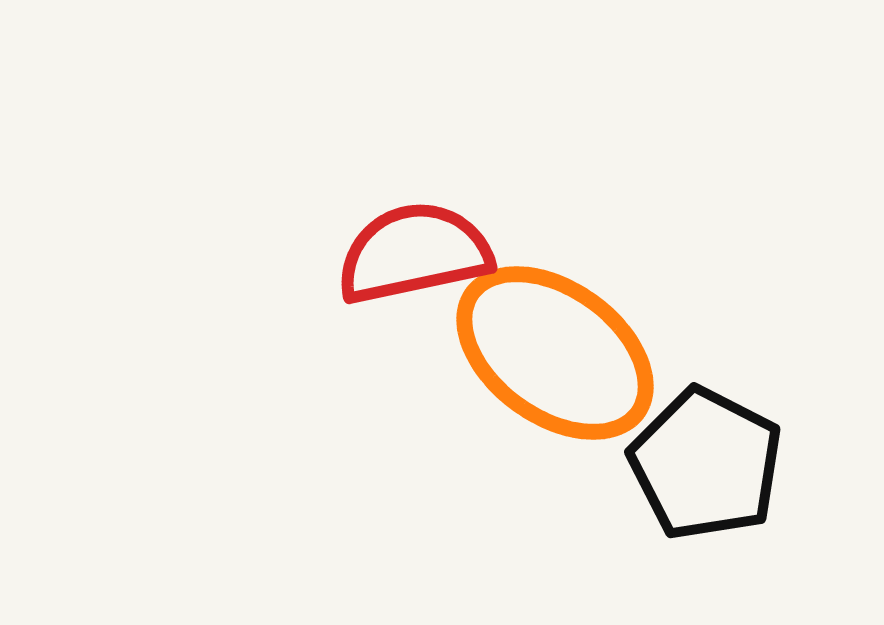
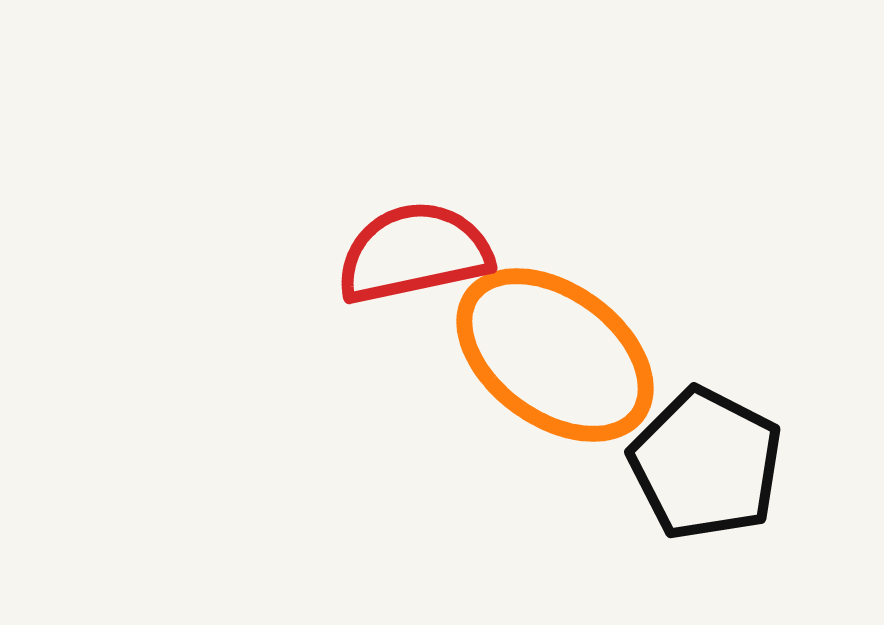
orange ellipse: moved 2 px down
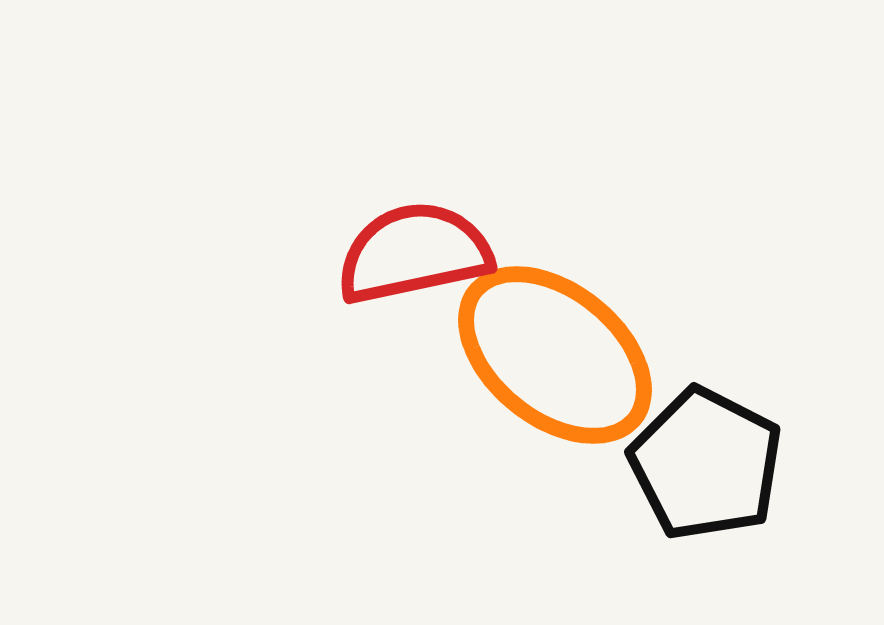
orange ellipse: rotated 3 degrees clockwise
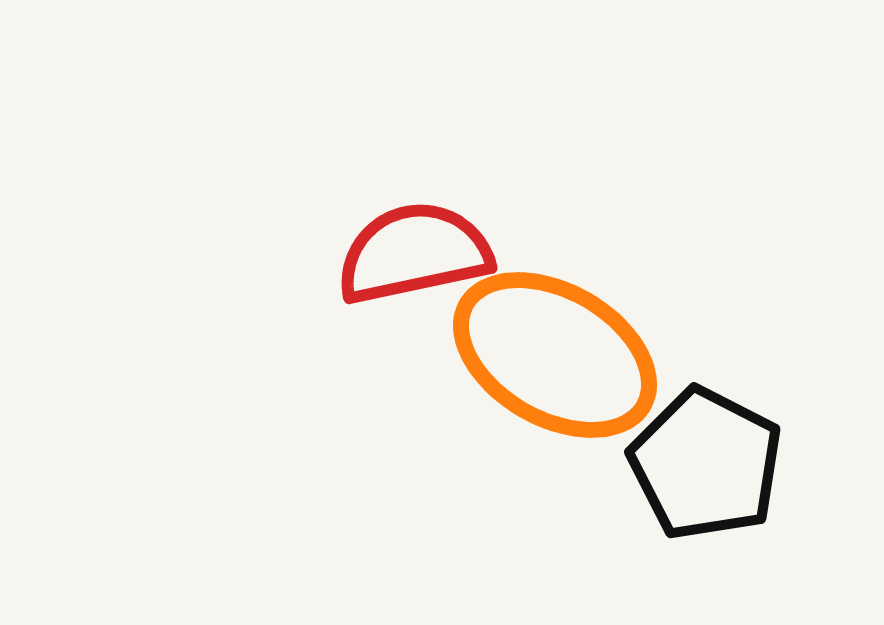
orange ellipse: rotated 9 degrees counterclockwise
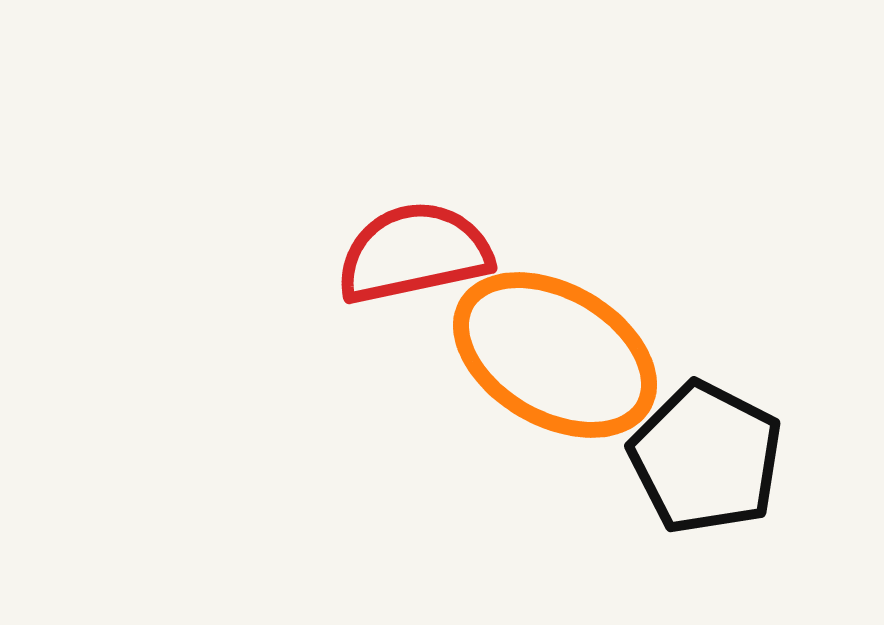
black pentagon: moved 6 px up
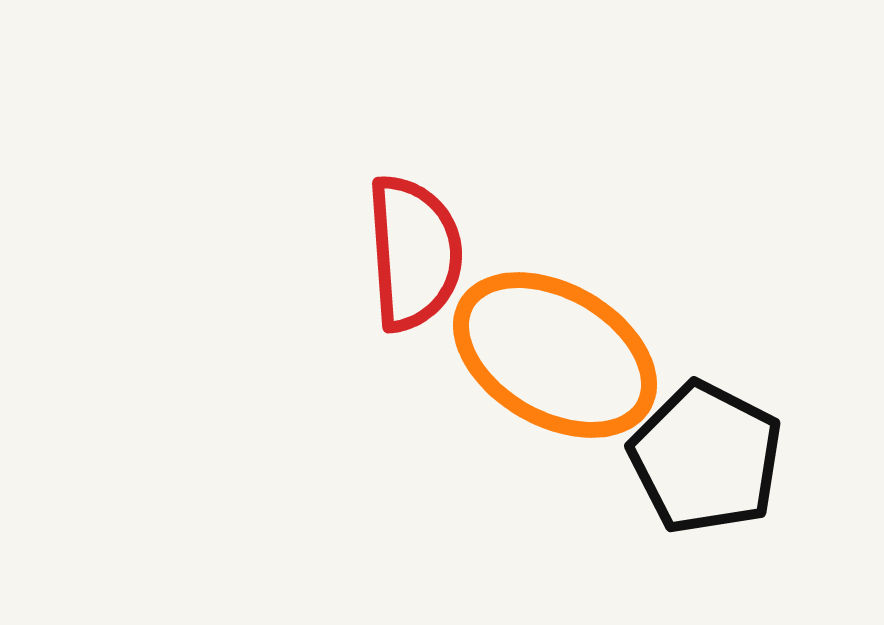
red semicircle: rotated 98 degrees clockwise
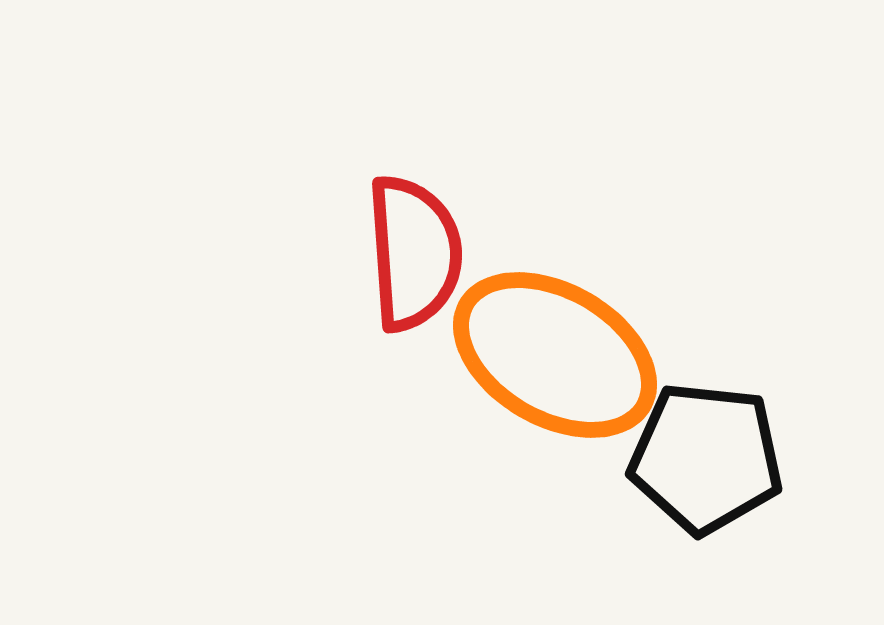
black pentagon: rotated 21 degrees counterclockwise
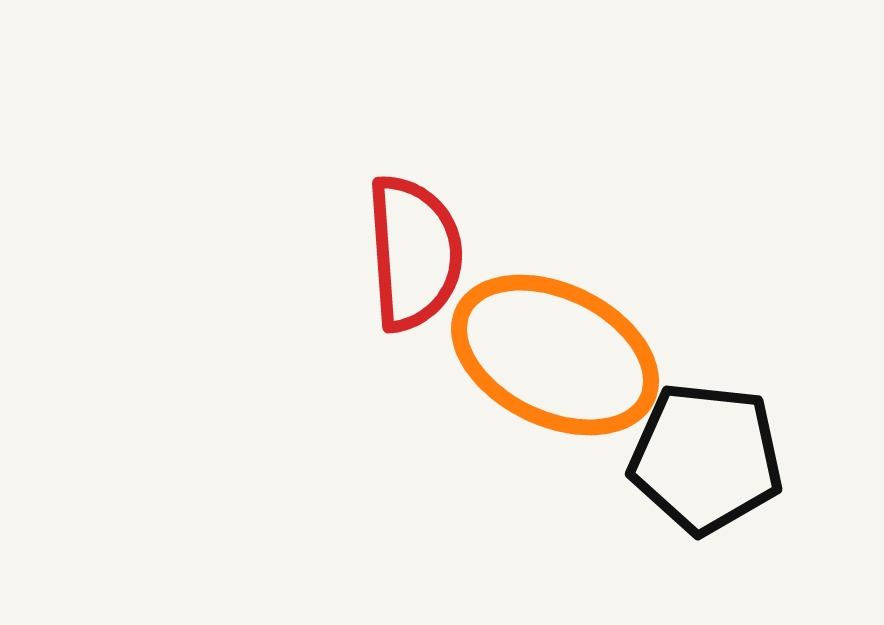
orange ellipse: rotated 4 degrees counterclockwise
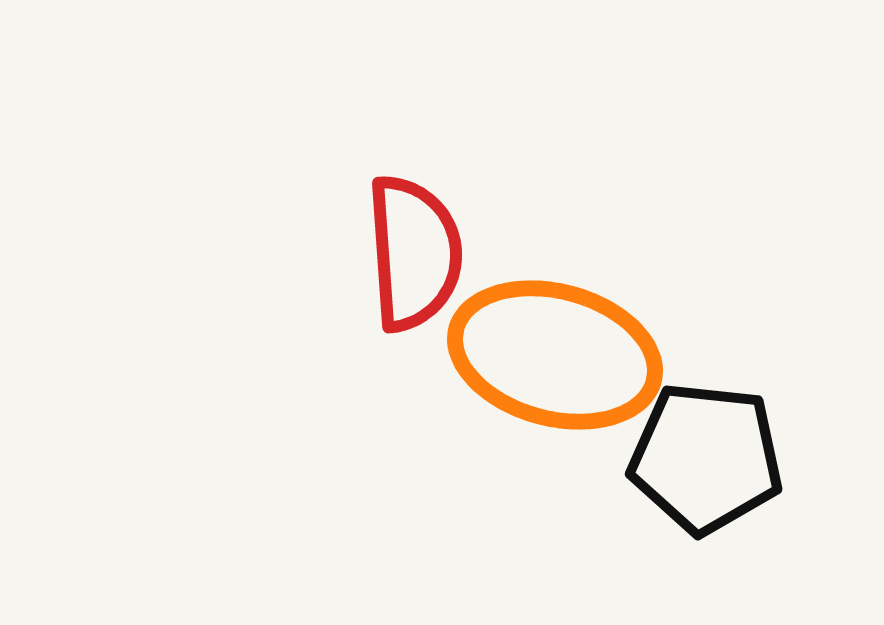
orange ellipse: rotated 11 degrees counterclockwise
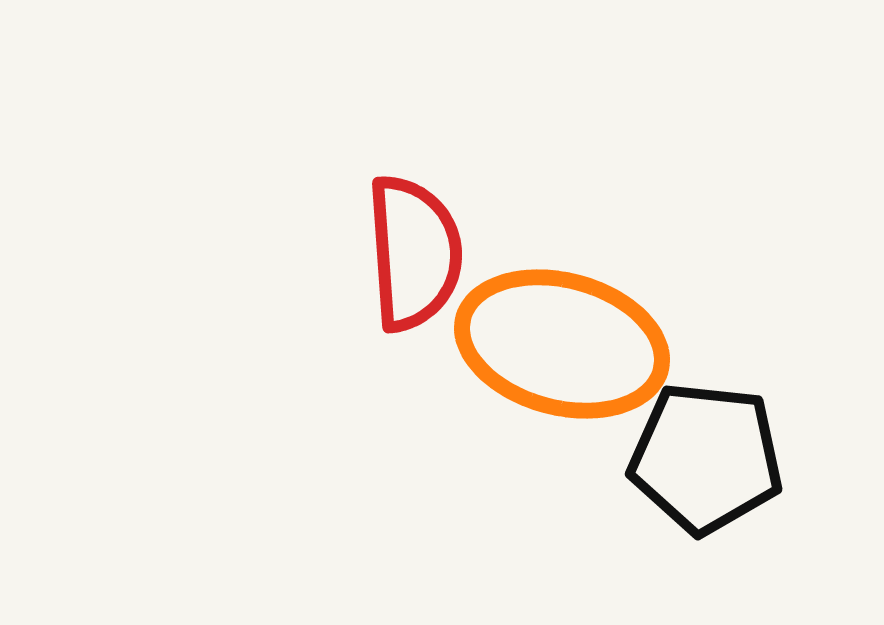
orange ellipse: moved 7 px right, 11 px up
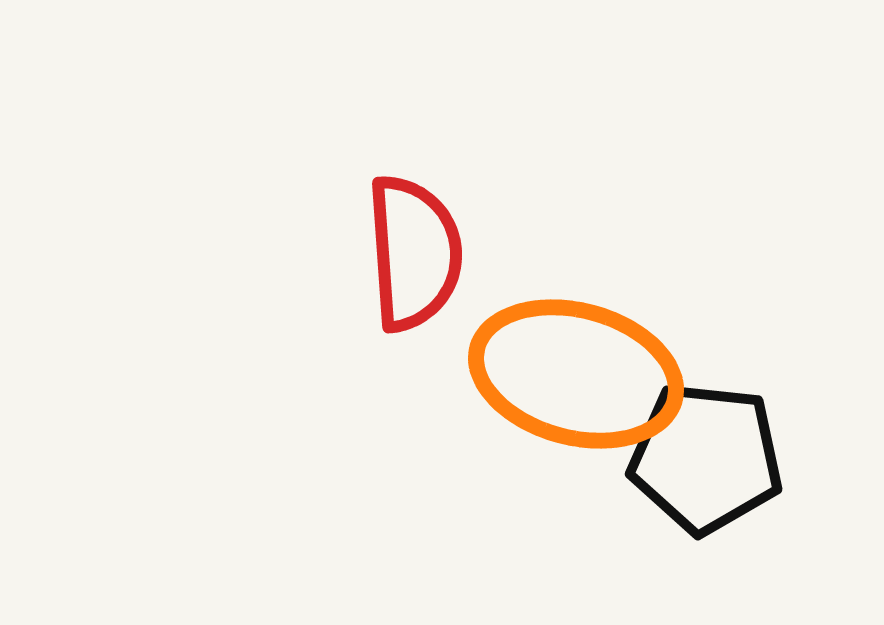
orange ellipse: moved 14 px right, 30 px down
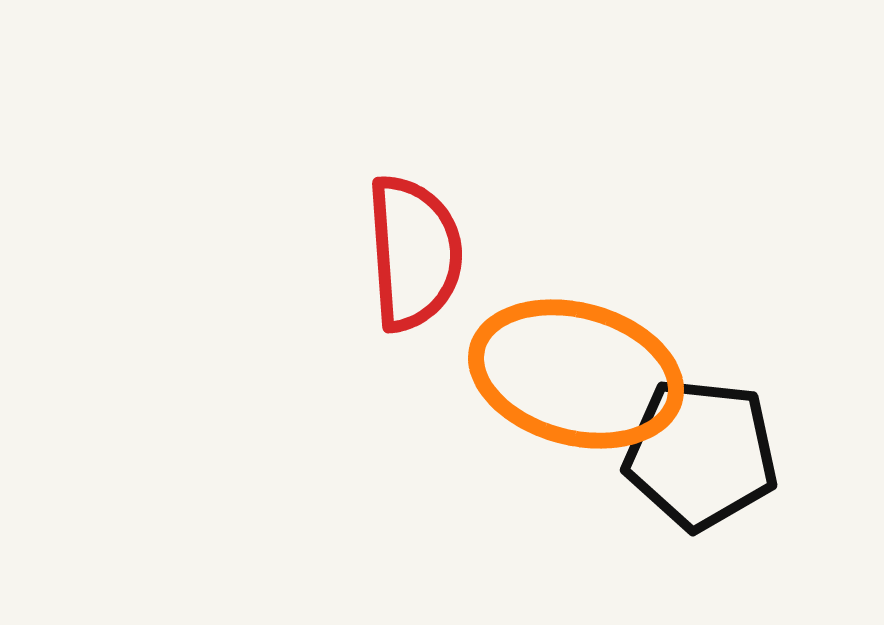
black pentagon: moved 5 px left, 4 px up
